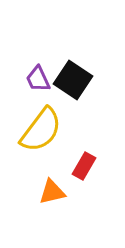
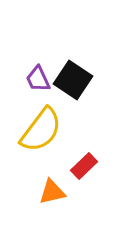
red rectangle: rotated 16 degrees clockwise
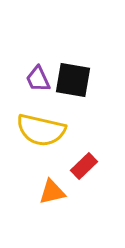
black square: rotated 24 degrees counterclockwise
yellow semicircle: rotated 66 degrees clockwise
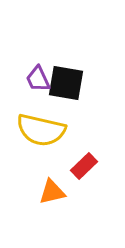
black square: moved 7 px left, 3 px down
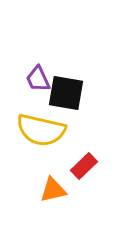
black square: moved 10 px down
orange triangle: moved 1 px right, 2 px up
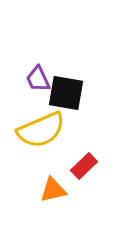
yellow semicircle: rotated 36 degrees counterclockwise
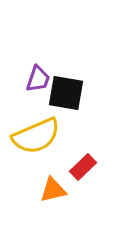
purple trapezoid: rotated 136 degrees counterclockwise
yellow semicircle: moved 5 px left, 6 px down
red rectangle: moved 1 px left, 1 px down
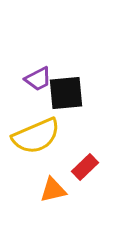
purple trapezoid: rotated 44 degrees clockwise
black square: rotated 15 degrees counterclockwise
red rectangle: moved 2 px right
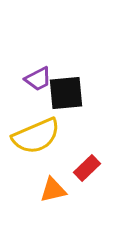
red rectangle: moved 2 px right, 1 px down
